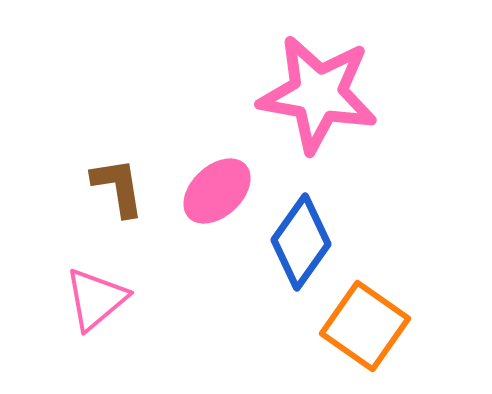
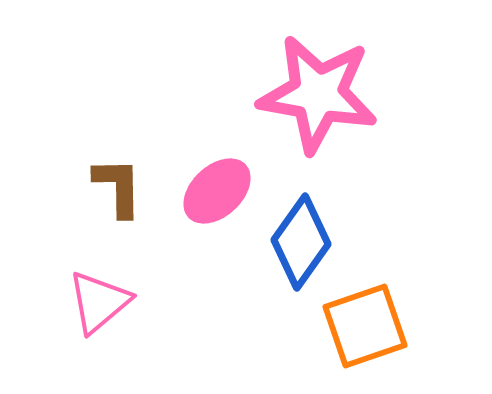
brown L-shape: rotated 8 degrees clockwise
pink triangle: moved 3 px right, 3 px down
orange square: rotated 36 degrees clockwise
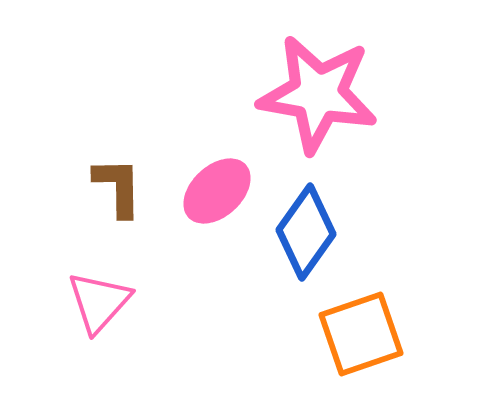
blue diamond: moved 5 px right, 10 px up
pink triangle: rotated 8 degrees counterclockwise
orange square: moved 4 px left, 8 px down
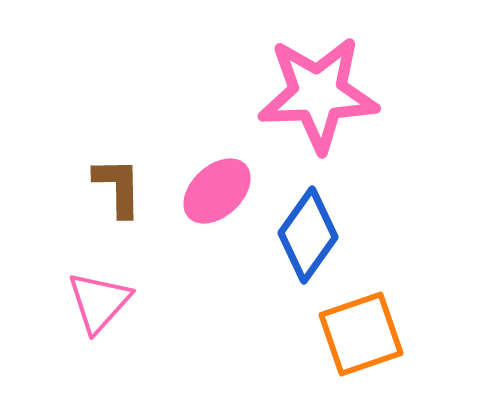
pink star: rotated 12 degrees counterclockwise
blue diamond: moved 2 px right, 3 px down
